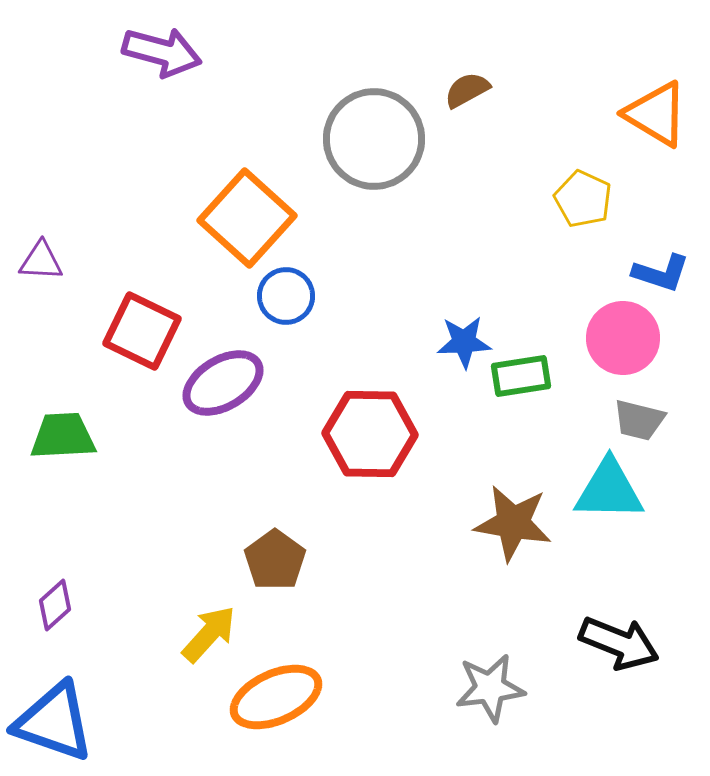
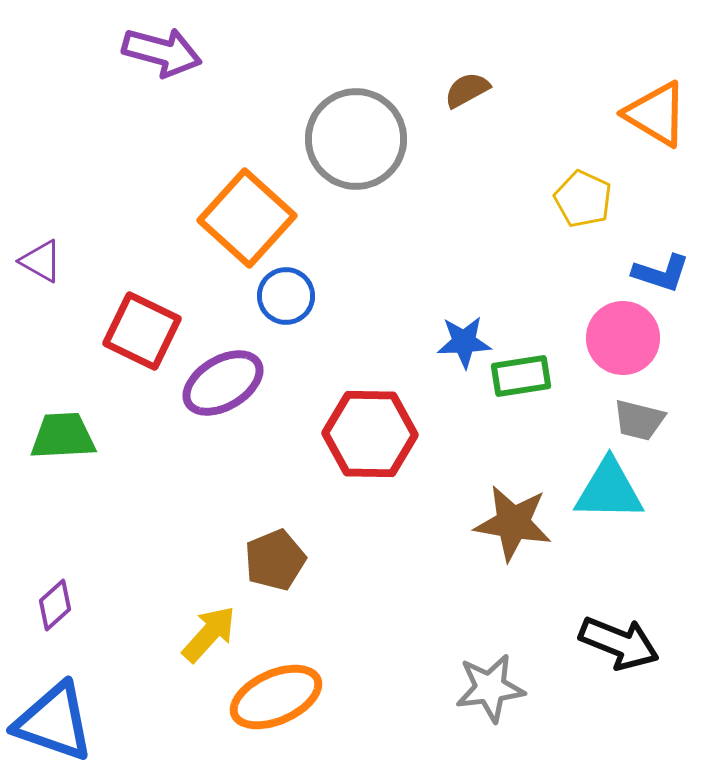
gray circle: moved 18 px left
purple triangle: rotated 27 degrees clockwise
brown pentagon: rotated 14 degrees clockwise
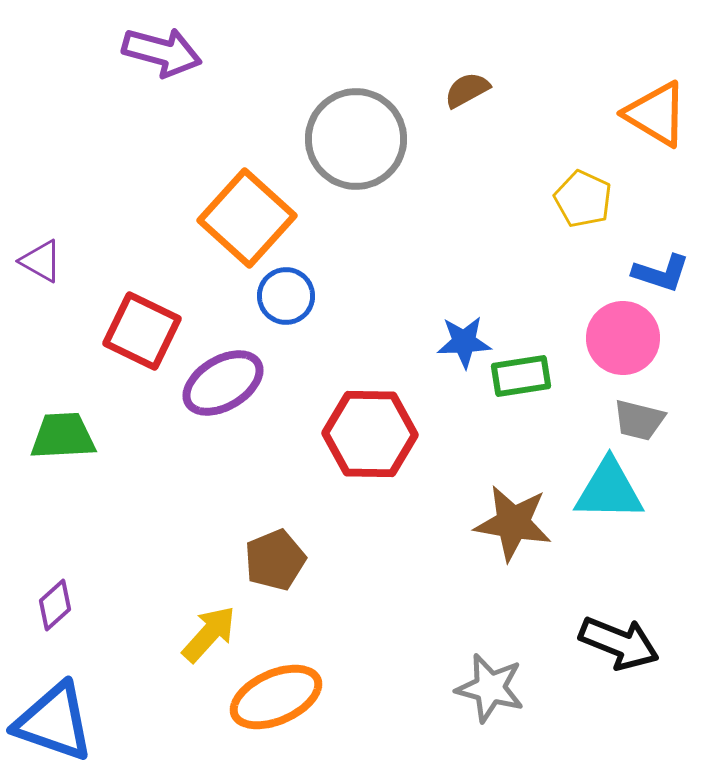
gray star: rotated 22 degrees clockwise
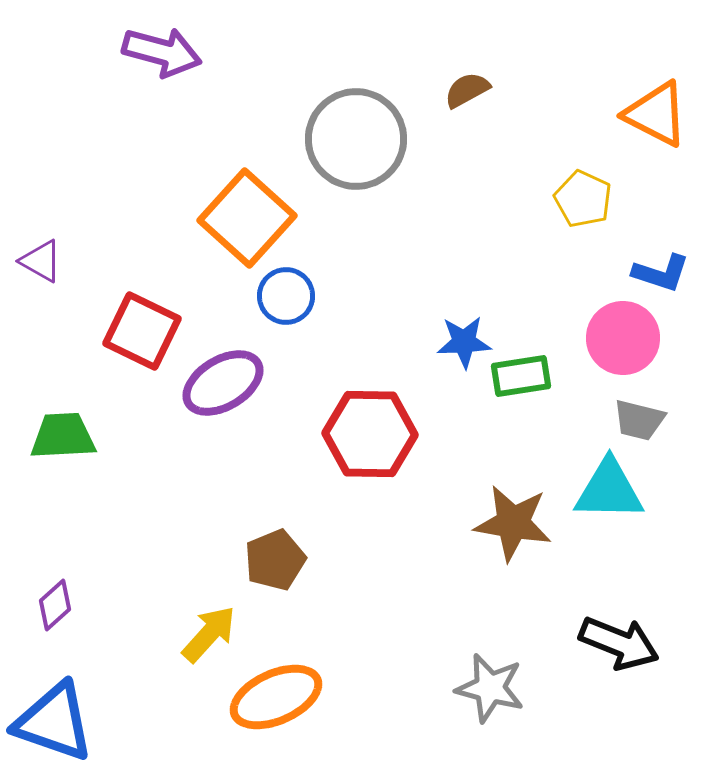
orange triangle: rotated 4 degrees counterclockwise
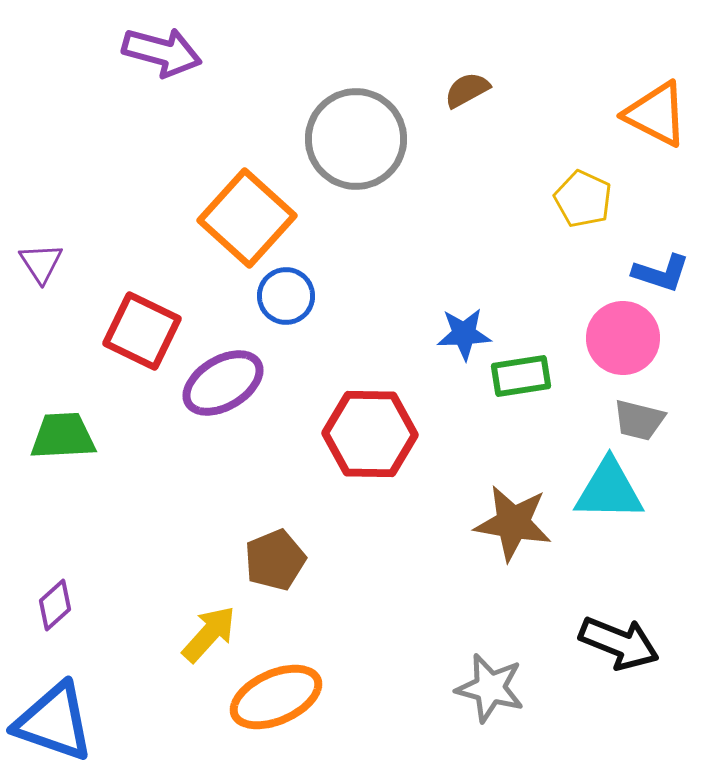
purple triangle: moved 2 px down; rotated 27 degrees clockwise
blue star: moved 8 px up
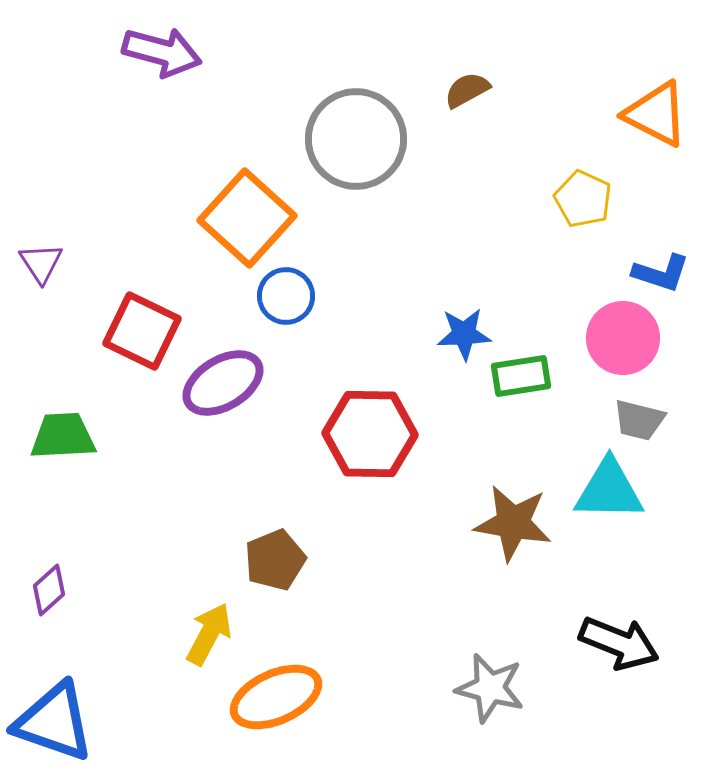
purple diamond: moved 6 px left, 15 px up
yellow arrow: rotated 14 degrees counterclockwise
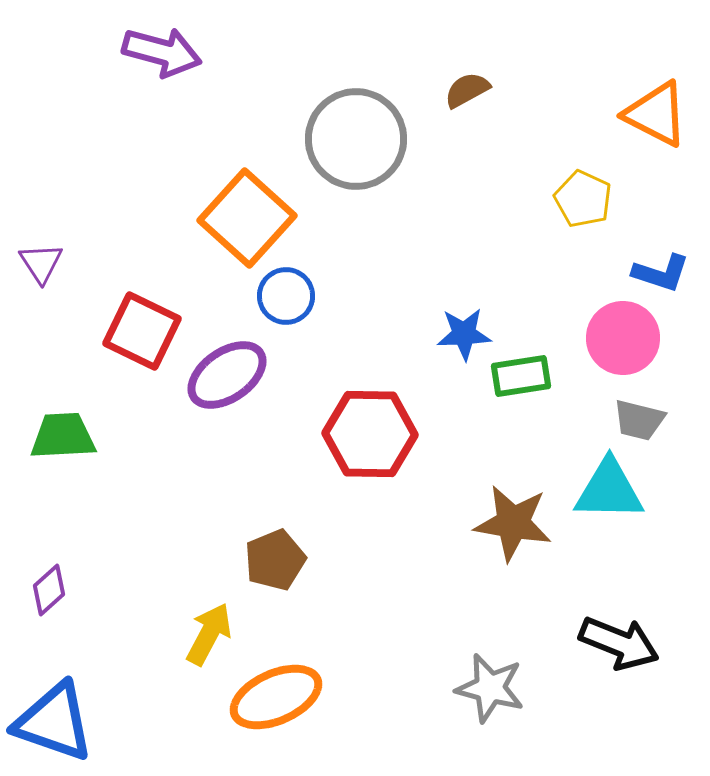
purple ellipse: moved 4 px right, 8 px up; rotated 4 degrees counterclockwise
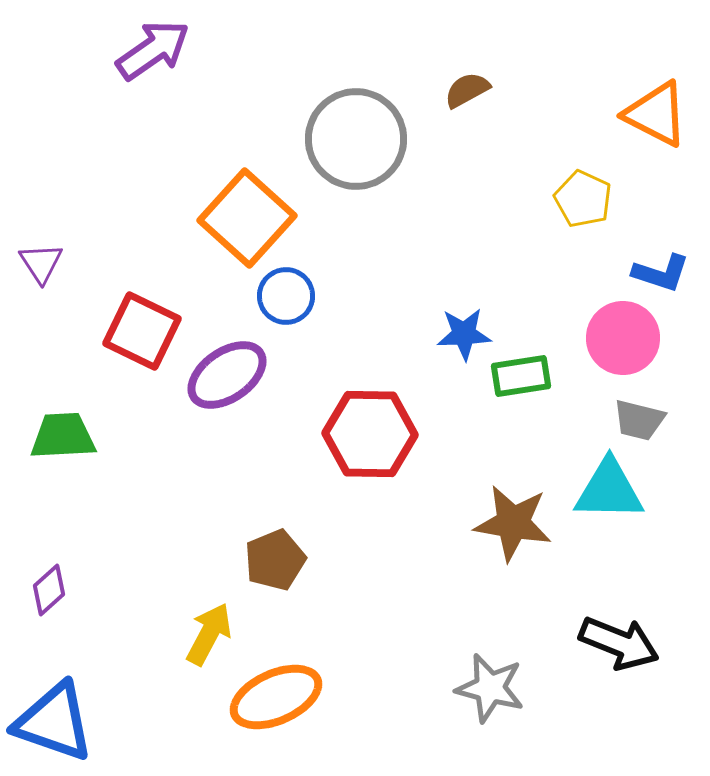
purple arrow: moved 9 px left, 2 px up; rotated 50 degrees counterclockwise
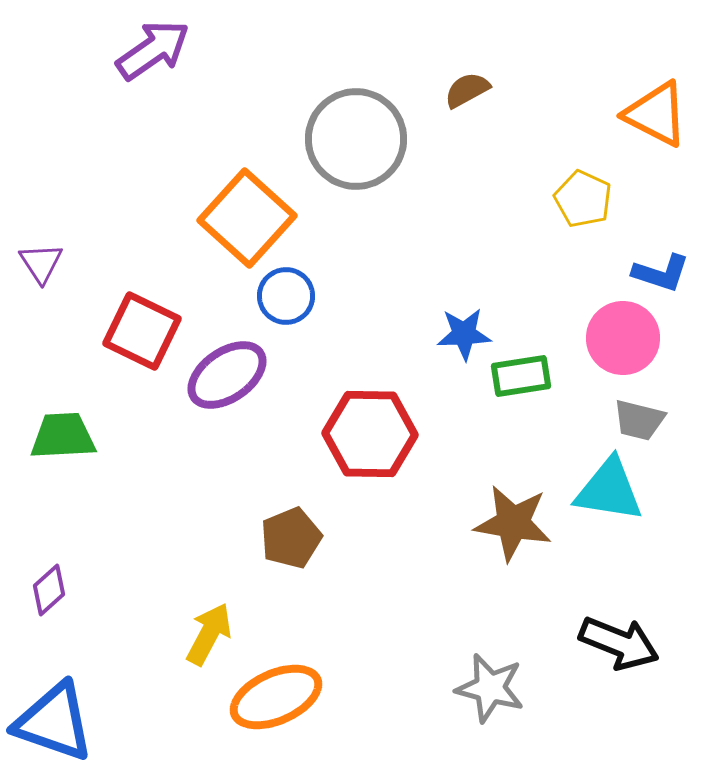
cyan triangle: rotated 8 degrees clockwise
brown pentagon: moved 16 px right, 22 px up
